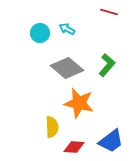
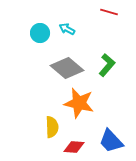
blue trapezoid: rotated 84 degrees clockwise
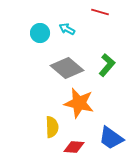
red line: moved 9 px left
blue trapezoid: moved 3 px up; rotated 12 degrees counterclockwise
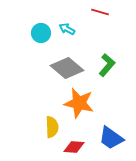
cyan circle: moved 1 px right
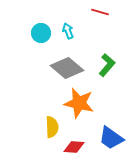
cyan arrow: moved 1 px right, 2 px down; rotated 42 degrees clockwise
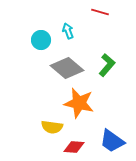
cyan circle: moved 7 px down
yellow semicircle: rotated 100 degrees clockwise
blue trapezoid: moved 1 px right, 3 px down
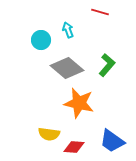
cyan arrow: moved 1 px up
yellow semicircle: moved 3 px left, 7 px down
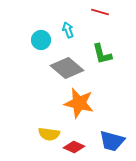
green L-shape: moved 5 px left, 11 px up; rotated 125 degrees clockwise
blue trapezoid: rotated 20 degrees counterclockwise
red diamond: rotated 20 degrees clockwise
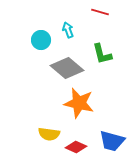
red diamond: moved 2 px right
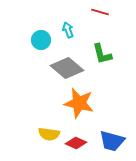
red diamond: moved 4 px up
